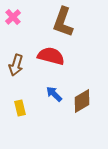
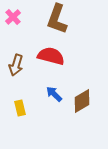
brown L-shape: moved 6 px left, 3 px up
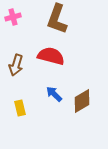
pink cross: rotated 28 degrees clockwise
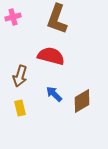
brown arrow: moved 4 px right, 11 px down
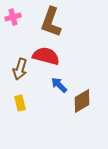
brown L-shape: moved 6 px left, 3 px down
red semicircle: moved 5 px left
brown arrow: moved 7 px up
blue arrow: moved 5 px right, 9 px up
yellow rectangle: moved 5 px up
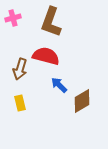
pink cross: moved 1 px down
